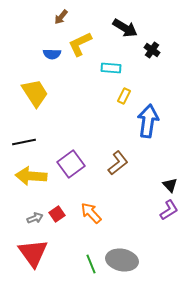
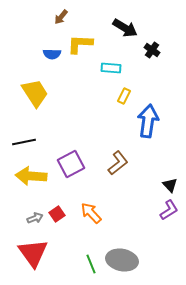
yellow L-shape: rotated 28 degrees clockwise
purple square: rotated 8 degrees clockwise
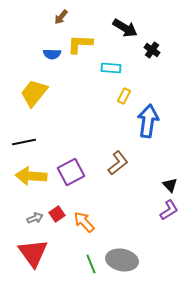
yellow trapezoid: moved 1 px left; rotated 108 degrees counterclockwise
purple square: moved 8 px down
orange arrow: moved 7 px left, 9 px down
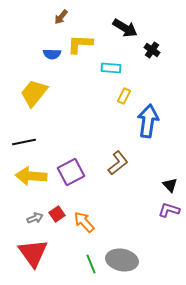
purple L-shape: rotated 130 degrees counterclockwise
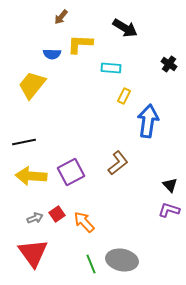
black cross: moved 17 px right, 14 px down
yellow trapezoid: moved 2 px left, 8 px up
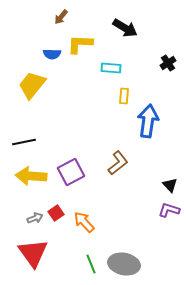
black cross: moved 1 px left, 1 px up; rotated 21 degrees clockwise
yellow rectangle: rotated 21 degrees counterclockwise
red square: moved 1 px left, 1 px up
gray ellipse: moved 2 px right, 4 px down
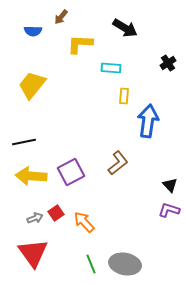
blue semicircle: moved 19 px left, 23 px up
gray ellipse: moved 1 px right
